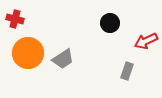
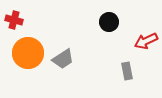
red cross: moved 1 px left, 1 px down
black circle: moved 1 px left, 1 px up
gray rectangle: rotated 30 degrees counterclockwise
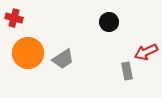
red cross: moved 2 px up
red arrow: moved 11 px down
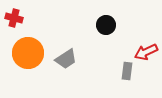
black circle: moved 3 px left, 3 px down
gray trapezoid: moved 3 px right
gray rectangle: rotated 18 degrees clockwise
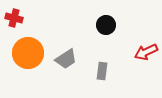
gray rectangle: moved 25 px left
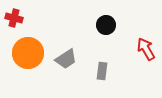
red arrow: moved 3 px up; rotated 85 degrees clockwise
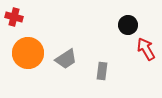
red cross: moved 1 px up
black circle: moved 22 px right
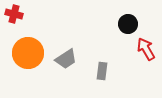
red cross: moved 3 px up
black circle: moved 1 px up
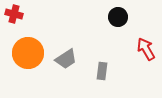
black circle: moved 10 px left, 7 px up
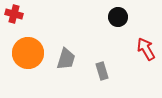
gray trapezoid: rotated 40 degrees counterclockwise
gray rectangle: rotated 24 degrees counterclockwise
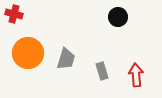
red arrow: moved 10 px left, 26 px down; rotated 25 degrees clockwise
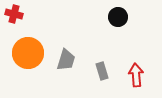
gray trapezoid: moved 1 px down
